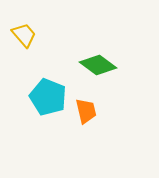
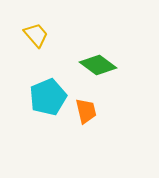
yellow trapezoid: moved 12 px right
cyan pentagon: rotated 27 degrees clockwise
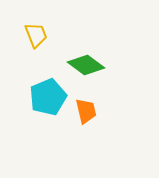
yellow trapezoid: rotated 20 degrees clockwise
green diamond: moved 12 px left
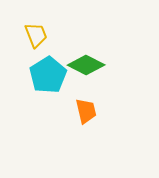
green diamond: rotated 9 degrees counterclockwise
cyan pentagon: moved 22 px up; rotated 9 degrees counterclockwise
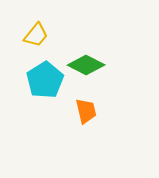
yellow trapezoid: rotated 60 degrees clockwise
cyan pentagon: moved 3 px left, 5 px down
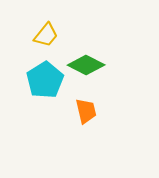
yellow trapezoid: moved 10 px right
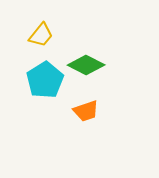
yellow trapezoid: moved 5 px left
orange trapezoid: rotated 84 degrees clockwise
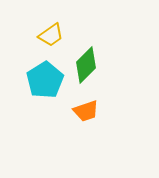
yellow trapezoid: moved 10 px right; rotated 16 degrees clockwise
green diamond: rotated 72 degrees counterclockwise
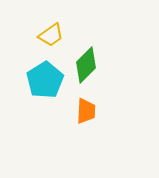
orange trapezoid: rotated 68 degrees counterclockwise
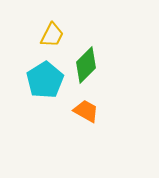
yellow trapezoid: moved 1 px right; rotated 28 degrees counterclockwise
orange trapezoid: rotated 64 degrees counterclockwise
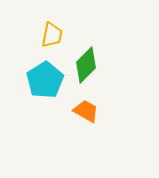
yellow trapezoid: rotated 16 degrees counterclockwise
